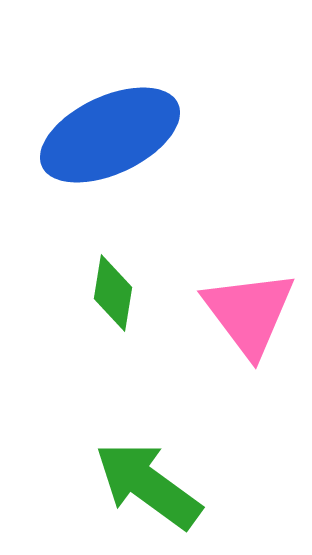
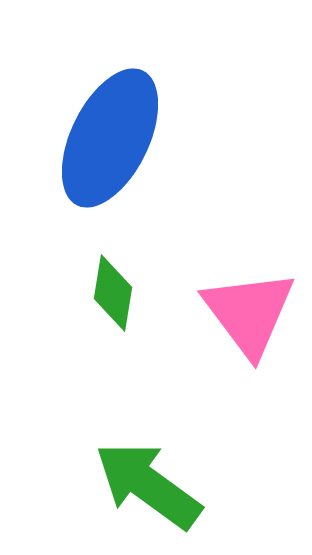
blue ellipse: moved 3 px down; rotated 39 degrees counterclockwise
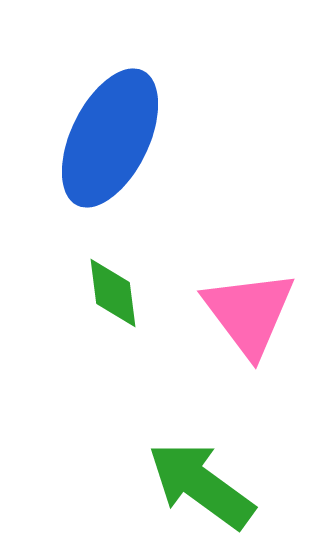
green diamond: rotated 16 degrees counterclockwise
green arrow: moved 53 px right
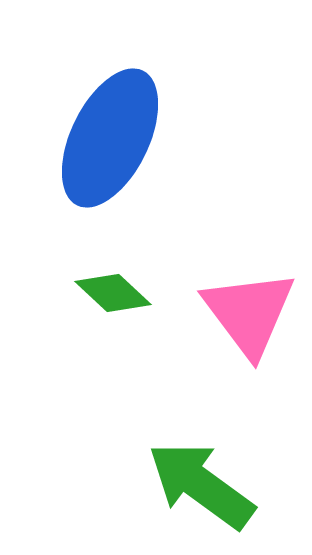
green diamond: rotated 40 degrees counterclockwise
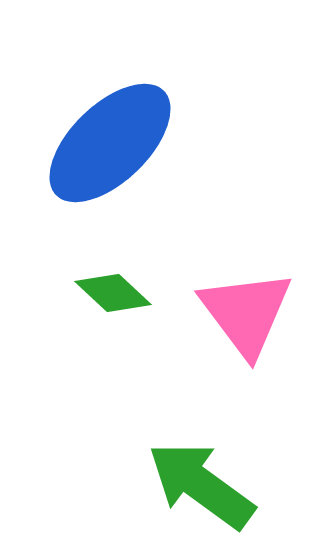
blue ellipse: moved 5 px down; rotated 20 degrees clockwise
pink triangle: moved 3 px left
